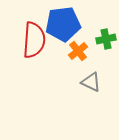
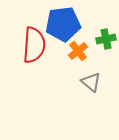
red semicircle: moved 5 px down
gray triangle: rotated 15 degrees clockwise
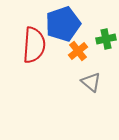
blue pentagon: rotated 12 degrees counterclockwise
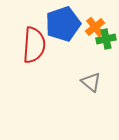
orange cross: moved 17 px right, 24 px up
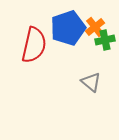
blue pentagon: moved 5 px right, 4 px down
green cross: moved 1 px left, 1 px down
red semicircle: rotated 9 degrees clockwise
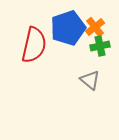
green cross: moved 5 px left, 6 px down
gray triangle: moved 1 px left, 2 px up
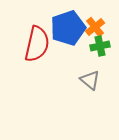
red semicircle: moved 3 px right, 1 px up
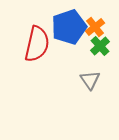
blue pentagon: moved 1 px right, 1 px up
green cross: rotated 30 degrees counterclockwise
gray triangle: rotated 15 degrees clockwise
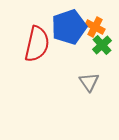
orange cross: rotated 24 degrees counterclockwise
green cross: moved 2 px right, 1 px up
gray triangle: moved 1 px left, 2 px down
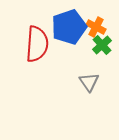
orange cross: moved 1 px right
red semicircle: rotated 9 degrees counterclockwise
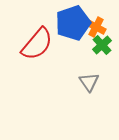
blue pentagon: moved 4 px right, 4 px up
red semicircle: rotated 36 degrees clockwise
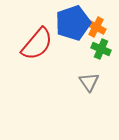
green cross: moved 1 px left, 4 px down; rotated 24 degrees counterclockwise
